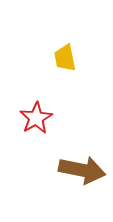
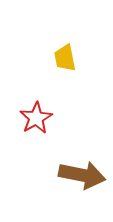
brown arrow: moved 5 px down
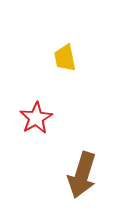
brown arrow: rotated 96 degrees clockwise
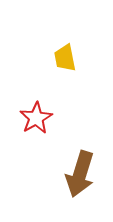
brown arrow: moved 2 px left, 1 px up
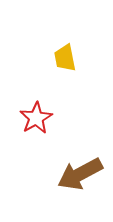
brown arrow: rotated 45 degrees clockwise
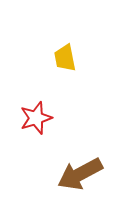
red star: rotated 12 degrees clockwise
